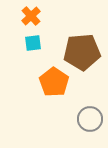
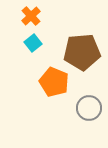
cyan square: rotated 30 degrees counterclockwise
orange pentagon: rotated 12 degrees counterclockwise
gray circle: moved 1 px left, 11 px up
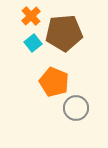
brown pentagon: moved 18 px left, 19 px up
gray circle: moved 13 px left
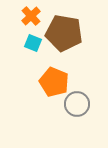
brown pentagon: rotated 15 degrees clockwise
cyan square: rotated 30 degrees counterclockwise
gray circle: moved 1 px right, 4 px up
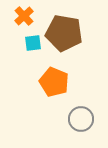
orange cross: moved 7 px left
cyan square: rotated 30 degrees counterclockwise
gray circle: moved 4 px right, 15 px down
